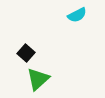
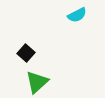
green triangle: moved 1 px left, 3 px down
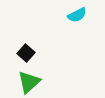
green triangle: moved 8 px left
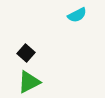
green triangle: rotated 15 degrees clockwise
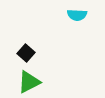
cyan semicircle: rotated 30 degrees clockwise
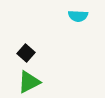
cyan semicircle: moved 1 px right, 1 px down
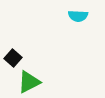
black square: moved 13 px left, 5 px down
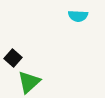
green triangle: rotated 15 degrees counterclockwise
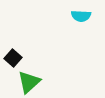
cyan semicircle: moved 3 px right
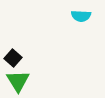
green triangle: moved 11 px left, 1 px up; rotated 20 degrees counterclockwise
